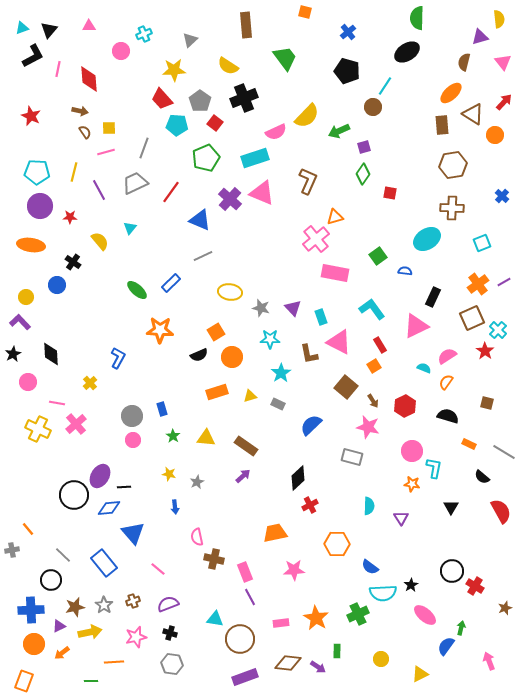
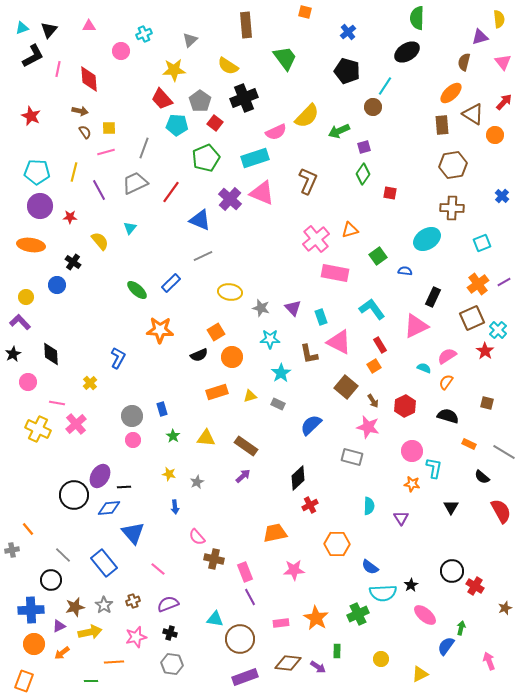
orange triangle at (335, 217): moved 15 px right, 13 px down
pink semicircle at (197, 537): rotated 30 degrees counterclockwise
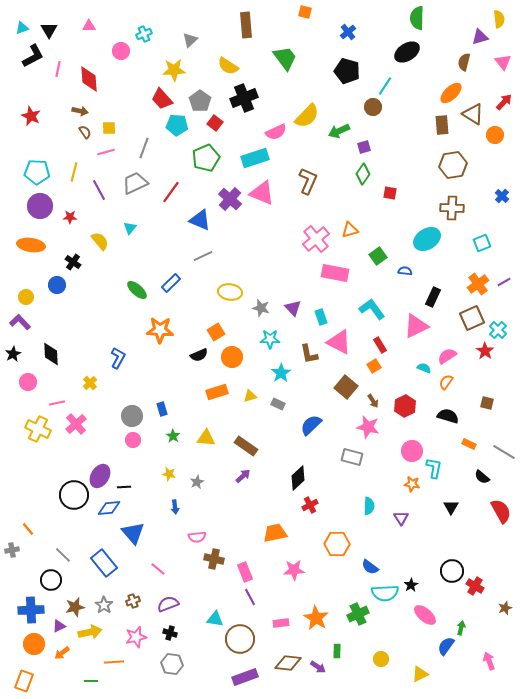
black triangle at (49, 30): rotated 12 degrees counterclockwise
pink line at (57, 403): rotated 21 degrees counterclockwise
pink semicircle at (197, 537): rotated 54 degrees counterclockwise
cyan semicircle at (383, 593): moved 2 px right
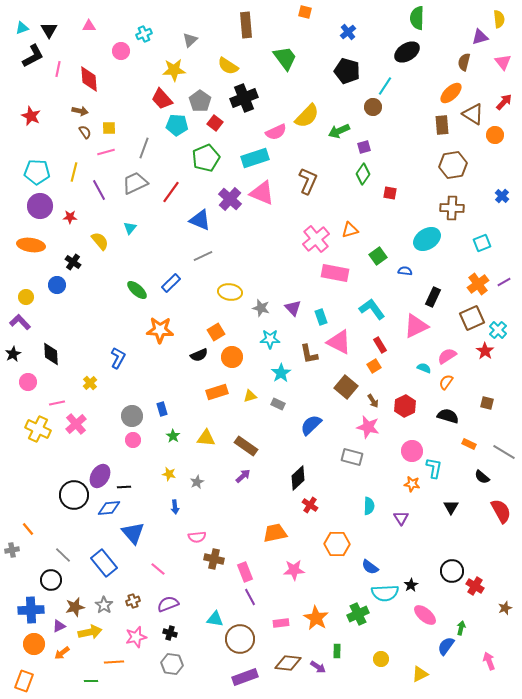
red cross at (310, 505): rotated 28 degrees counterclockwise
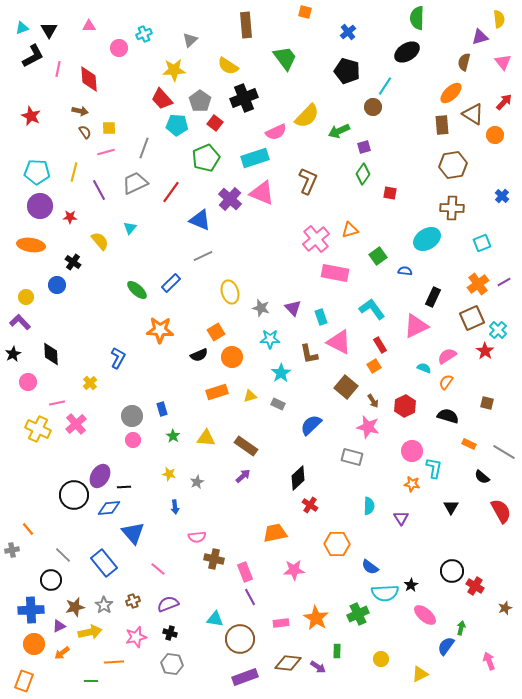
pink circle at (121, 51): moved 2 px left, 3 px up
yellow ellipse at (230, 292): rotated 65 degrees clockwise
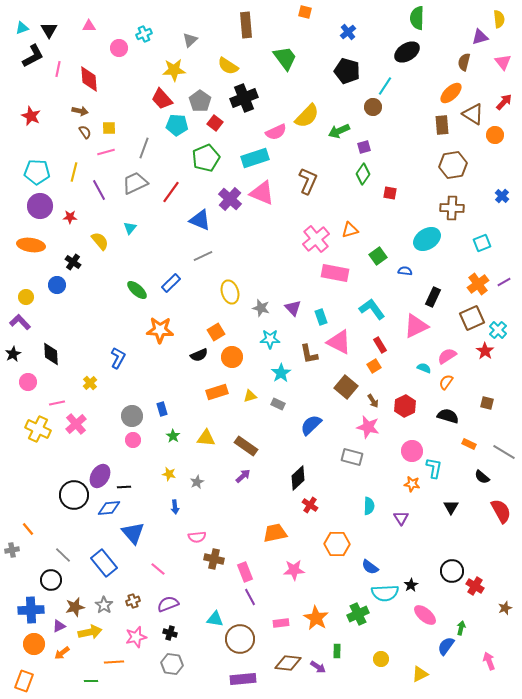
purple rectangle at (245, 677): moved 2 px left, 2 px down; rotated 15 degrees clockwise
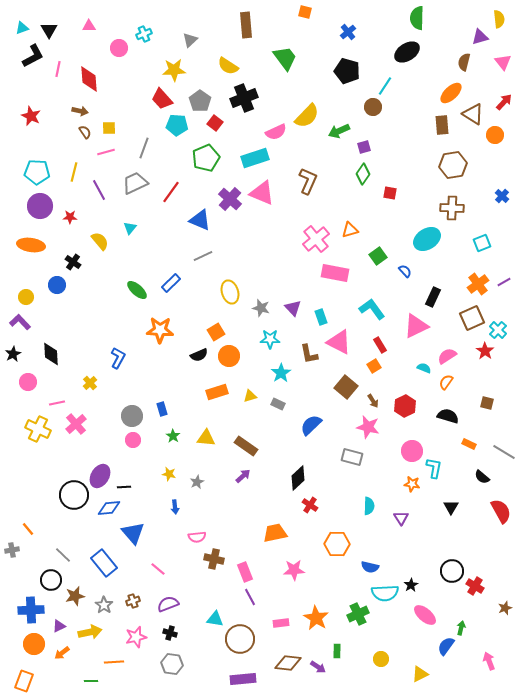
blue semicircle at (405, 271): rotated 40 degrees clockwise
orange circle at (232, 357): moved 3 px left, 1 px up
blue semicircle at (370, 567): rotated 24 degrees counterclockwise
brown star at (75, 607): moved 11 px up
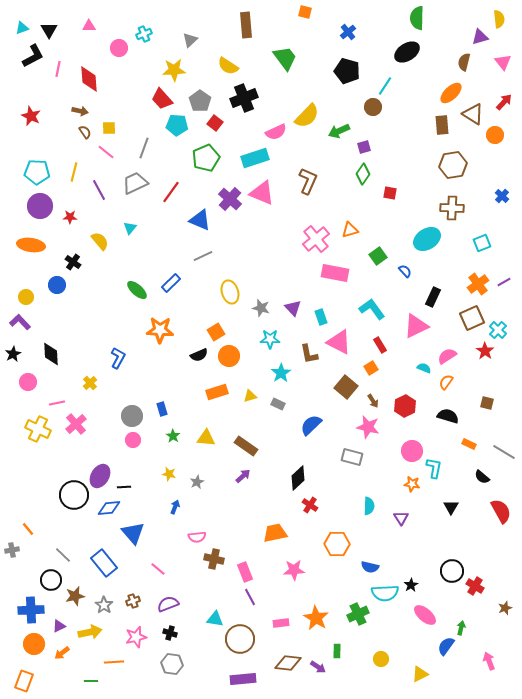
pink line at (106, 152): rotated 54 degrees clockwise
orange square at (374, 366): moved 3 px left, 2 px down
blue arrow at (175, 507): rotated 152 degrees counterclockwise
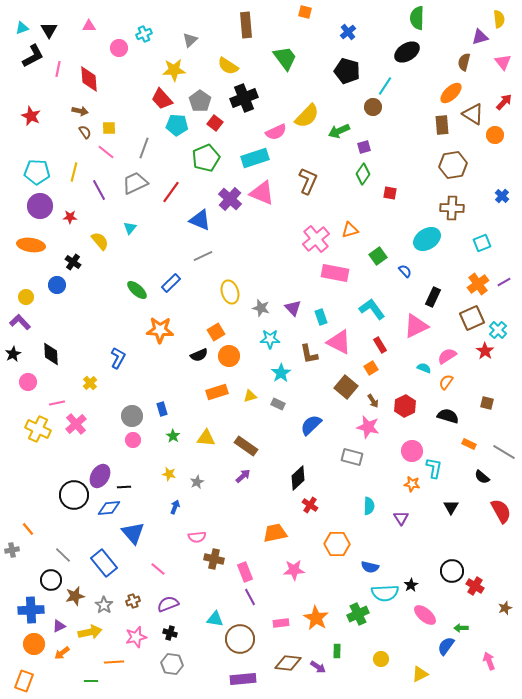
green arrow at (461, 628): rotated 104 degrees counterclockwise
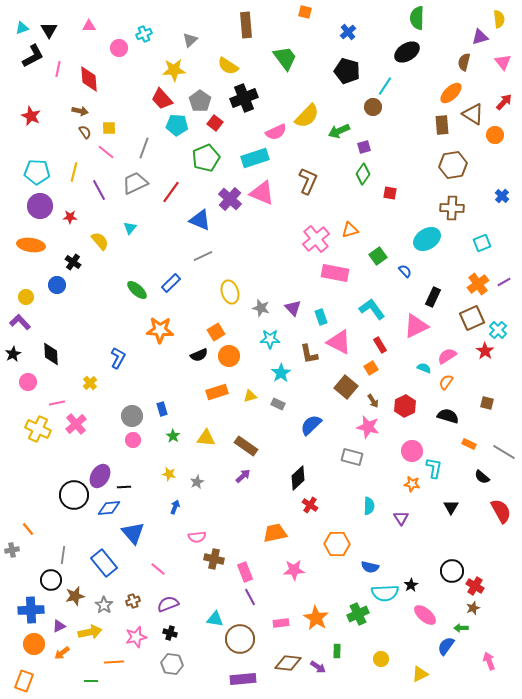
gray line at (63, 555): rotated 54 degrees clockwise
brown star at (505, 608): moved 32 px left
